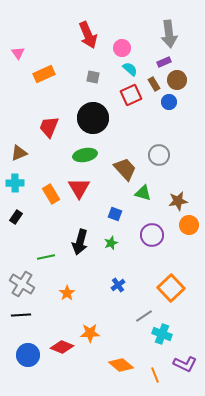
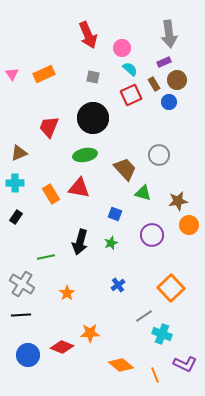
pink triangle at (18, 53): moved 6 px left, 21 px down
red triangle at (79, 188): rotated 50 degrees counterclockwise
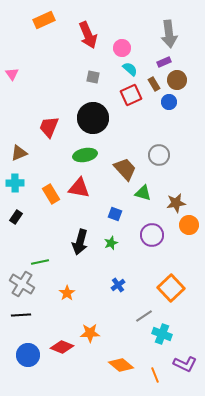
orange rectangle at (44, 74): moved 54 px up
brown star at (178, 201): moved 2 px left, 2 px down
green line at (46, 257): moved 6 px left, 5 px down
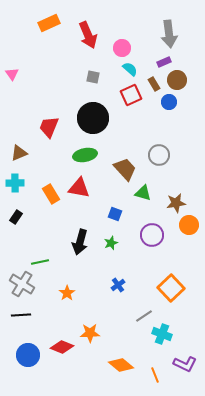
orange rectangle at (44, 20): moved 5 px right, 3 px down
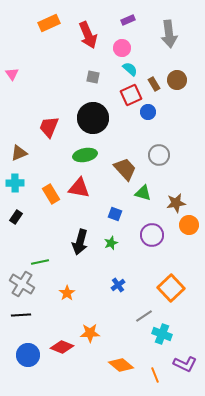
purple rectangle at (164, 62): moved 36 px left, 42 px up
blue circle at (169, 102): moved 21 px left, 10 px down
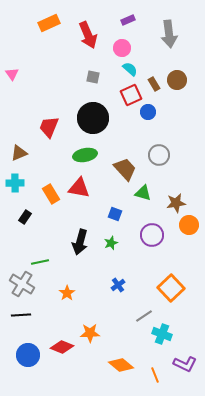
black rectangle at (16, 217): moved 9 px right
